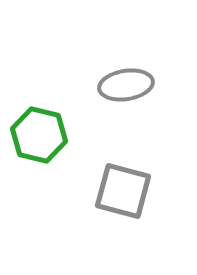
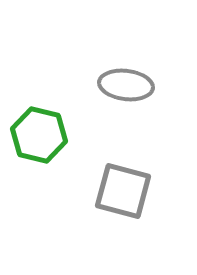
gray ellipse: rotated 16 degrees clockwise
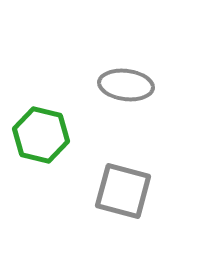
green hexagon: moved 2 px right
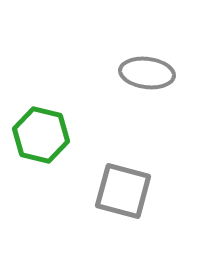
gray ellipse: moved 21 px right, 12 px up
